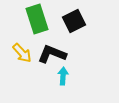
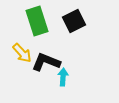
green rectangle: moved 2 px down
black L-shape: moved 6 px left, 8 px down
cyan arrow: moved 1 px down
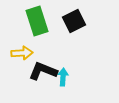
yellow arrow: rotated 50 degrees counterclockwise
black L-shape: moved 3 px left, 9 px down
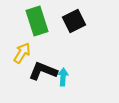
yellow arrow: rotated 55 degrees counterclockwise
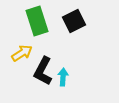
yellow arrow: rotated 25 degrees clockwise
black L-shape: rotated 84 degrees counterclockwise
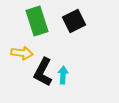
yellow arrow: rotated 40 degrees clockwise
black L-shape: moved 1 px down
cyan arrow: moved 2 px up
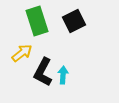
yellow arrow: rotated 45 degrees counterclockwise
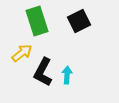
black square: moved 5 px right
cyan arrow: moved 4 px right
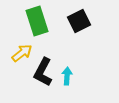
cyan arrow: moved 1 px down
